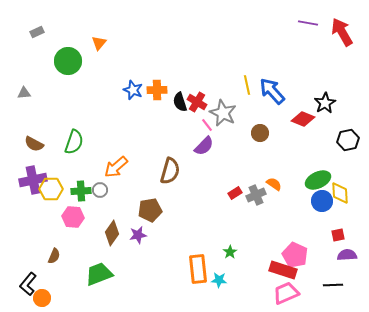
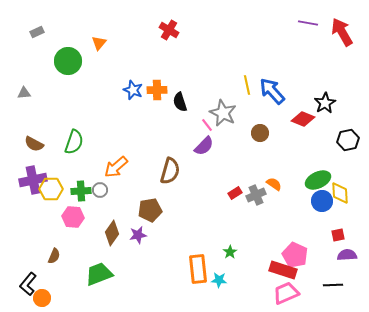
red cross at (197, 102): moved 28 px left, 72 px up
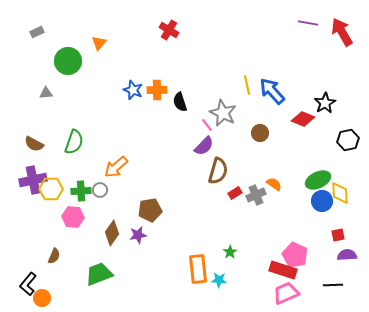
gray triangle at (24, 93): moved 22 px right
brown semicircle at (170, 171): moved 48 px right
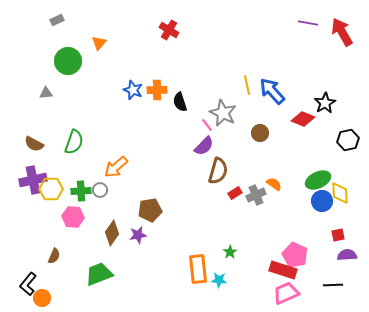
gray rectangle at (37, 32): moved 20 px right, 12 px up
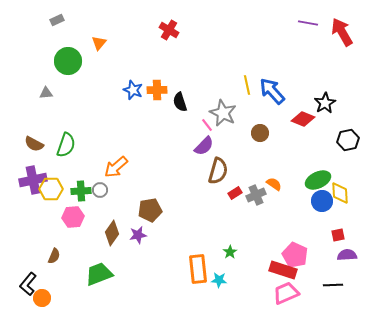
green semicircle at (74, 142): moved 8 px left, 3 px down
pink hexagon at (73, 217): rotated 10 degrees counterclockwise
